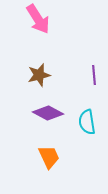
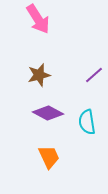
purple line: rotated 54 degrees clockwise
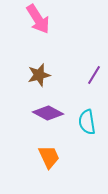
purple line: rotated 18 degrees counterclockwise
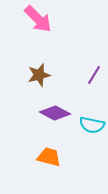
pink arrow: rotated 12 degrees counterclockwise
purple diamond: moved 7 px right
cyan semicircle: moved 5 px right, 3 px down; rotated 70 degrees counterclockwise
orange trapezoid: rotated 50 degrees counterclockwise
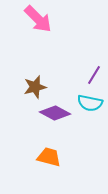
brown star: moved 4 px left, 12 px down
cyan semicircle: moved 2 px left, 22 px up
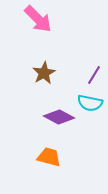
brown star: moved 9 px right, 14 px up; rotated 15 degrees counterclockwise
purple diamond: moved 4 px right, 4 px down
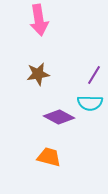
pink arrow: moved 1 px right, 1 px down; rotated 36 degrees clockwise
brown star: moved 6 px left, 1 px down; rotated 20 degrees clockwise
cyan semicircle: rotated 10 degrees counterclockwise
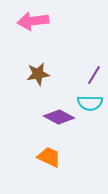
pink arrow: moved 6 px left, 1 px down; rotated 92 degrees clockwise
orange trapezoid: rotated 10 degrees clockwise
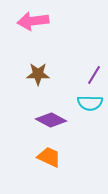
brown star: rotated 10 degrees clockwise
purple diamond: moved 8 px left, 3 px down
